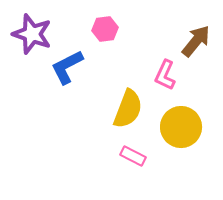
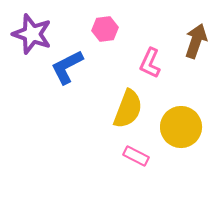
brown arrow: rotated 20 degrees counterclockwise
pink L-shape: moved 15 px left, 12 px up
pink rectangle: moved 3 px right
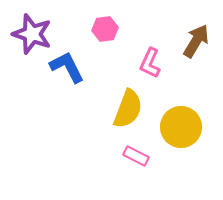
brown arrow: rotated 12 degrees clockwise
blue L-shape: rotated 90 degrees clockwise
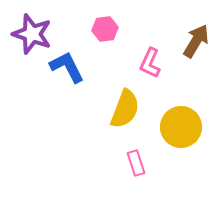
yellow semicircle: moved 3 px left
pink rectangle: moved 7 px down; rotated 45 degrees clockwise
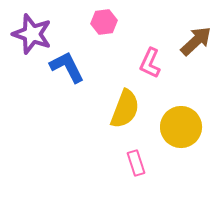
pink hexagon: moved 1 px left, 7 px up
brown arrow: rotated 16 degrees clockwise
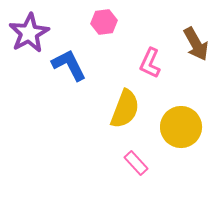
purple star: moved 3 px left, 1 px up; rotated 24 degrees clockwise
brown arrow: moved 3 px down; rotated 104 degrees clockwise
blue L-shape: moved 2 px right, 2 px up
pink rectangle: rotated 25 degrees counterclockwise
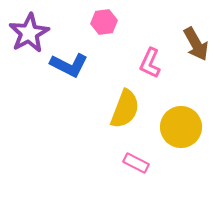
blue L-shape: rotated 144 degrees clockwise
pink rectangle: rotated 20 degrees counterclockwise
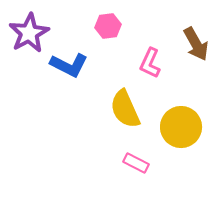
pink hexagon: moved 4 px right, 4 px down
yellow semicircle: rotated 135 degrees clockwise
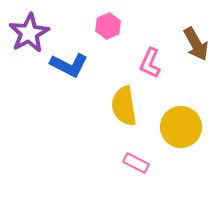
pink hexagon: rotated 15 degrees counterclockwise
yellow semicircle: moved 1 px left, 3 px up; rotated 15 degrees clockwise
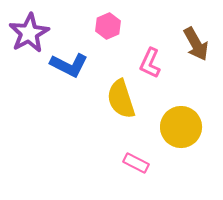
yellow semicircle: moved 3 px left, 7 px up; rotated 9 degrees counterclockwise
